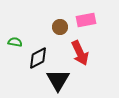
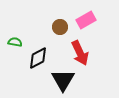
pink rectangle: rotated 18 degrees counterclockwise
black triangle: moved 5 px right
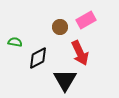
black triangle: moved 2 px right
